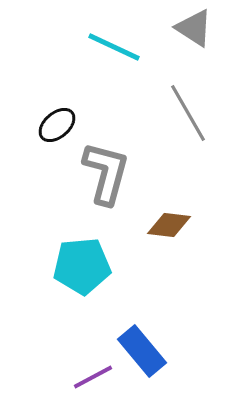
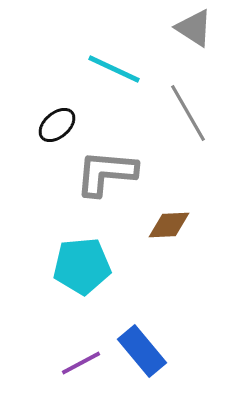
cyan line: moved 22 px down
gray L-shape: rotated 100 degrees counterclockwise
brown diamond: rotated 9 degrees counterclockwise
purple line: moved 12 px left, 14 px up
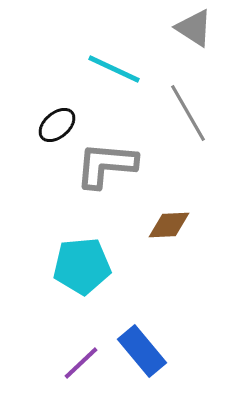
gray L-shape: moved 8 px up
purple line: rotated 15 degrees counterclockwise
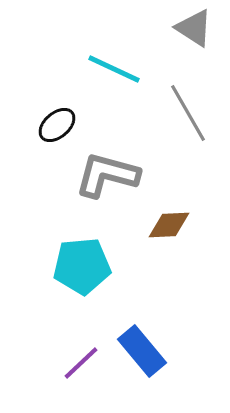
gray L-shape: moved 1 px right, 10 px down; rotated 10 degrees clockwise
